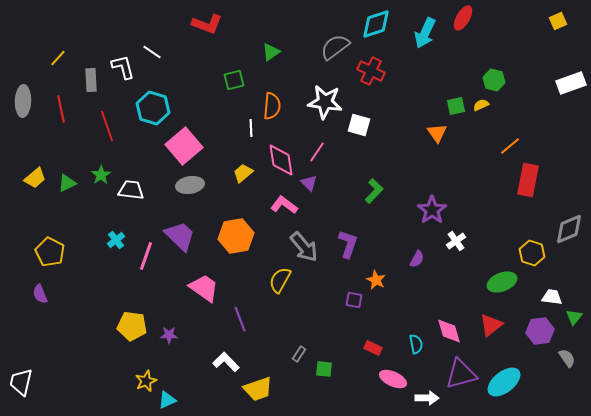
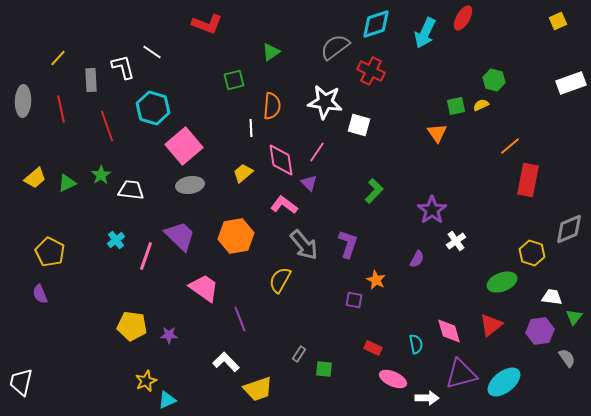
gray arrow at (304, 247): moved 2 px up
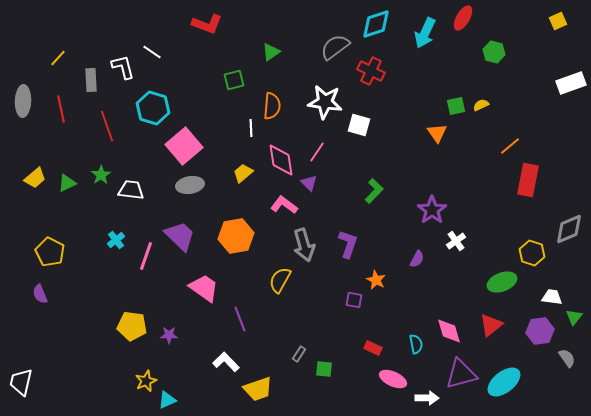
green hexagon at (494, 80): moved 28 px up
gray arrow at (304, 245): rotated 24 degrees clockwise
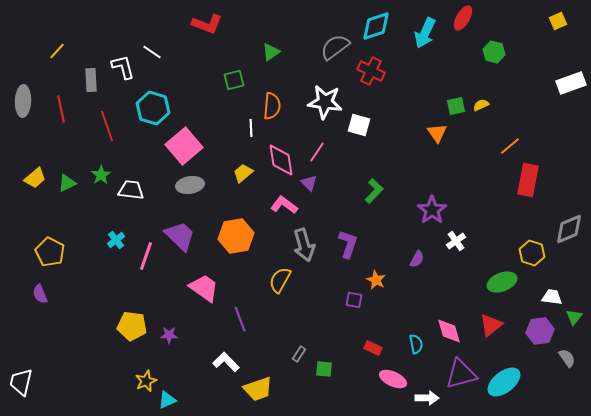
cyan diamond at (376, 24): moved 2 px down
yellow line at (58, 58): moved 1 px left, 7 px up
